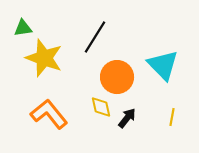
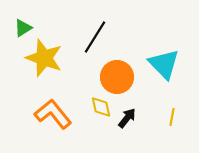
green triangle: rotated 24 degrees counterclockwise
cyan triangle: moved 1 px right, 1 px up
orange L-shape: moved 4 px right
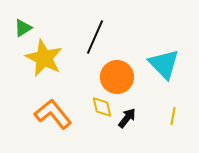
black line: rotated 8 degrees counterclockwise
yellow star: rotated 6 degrees clockwise
yellow diamond: moved 1 px right
yellow line: moved 1 px right, 1 px up
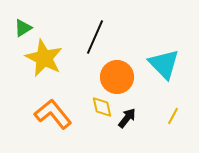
yellow line: rotated 18 degrees clockwise
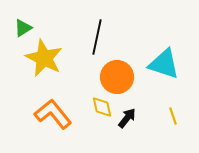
black line: moved 2 px right; rotated 12 degrees counterclockwise
cyan triangle: rotated 28 degrees counterclockwise
yellow line: rotated 48 degrees counterclockwise
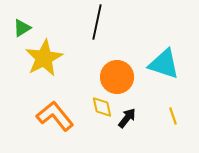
green triangle: moved 1 px left
black line: moved 15 px up
yellow star: rotated 18 degrees clockwise
orange L-shape: moved 2 px right, 2 px down
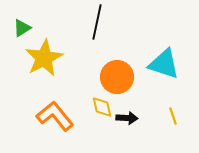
black arrow: rotated 55 degrees clockwise
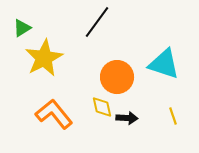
black line: rotated 24 degrees clockwise
orange L-shape: moved 1 px left, 2 px up
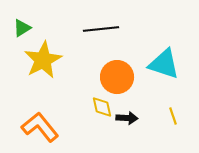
black line: moved 4 px right, 7 px down; rotated 48 degrees clockwise
yellow star: moved 1 px left, 2 px down
orange L-shape: moved 14 px left, 13 px down
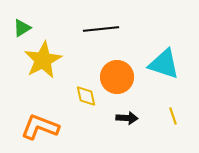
yellow diamond: moved 16 px left, 11 px up
orange L-shape: rotated 30 degrees counterclockwise
